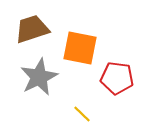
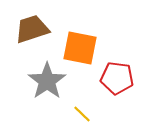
gray star: moved 8 px right, 4 px down; rotated 9 degrees counterclockwise
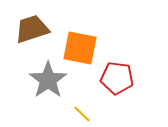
gray star: moved 1 px right, 1 px up
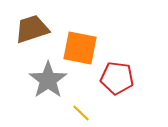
yellow line: moved 1 px left, 1 px up
